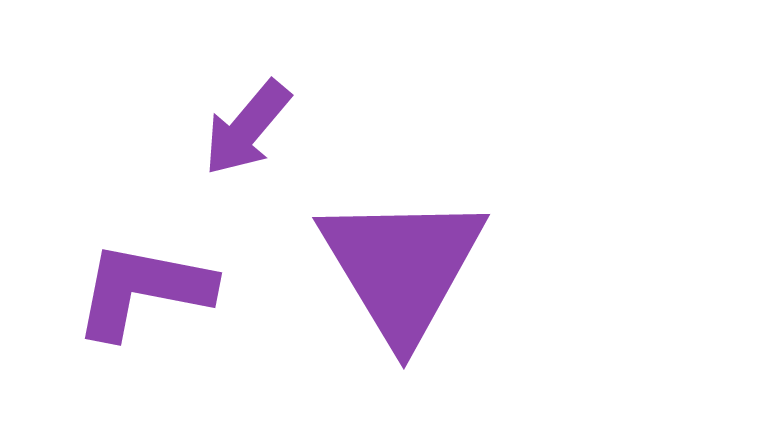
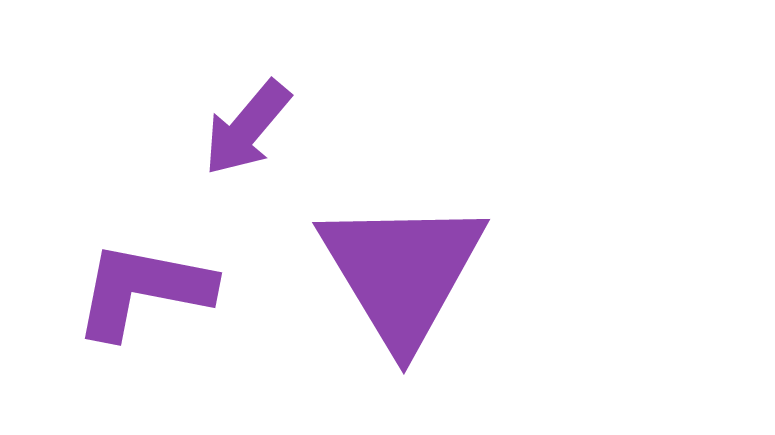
purple triangle: moved 5 px down
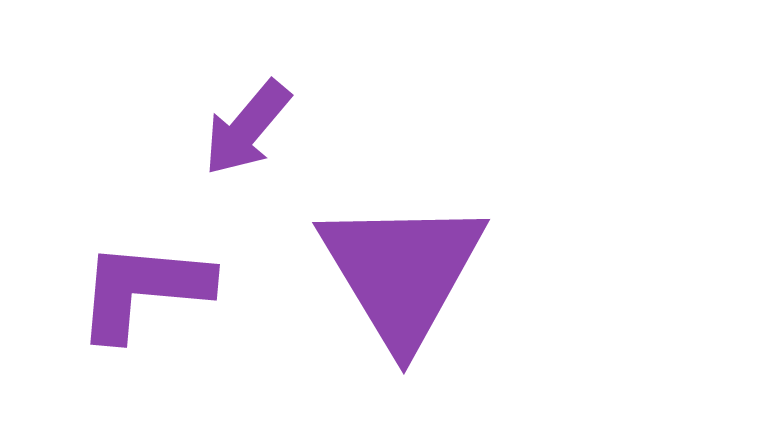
purple L-shape: rotated 6 degrees counterclockwise
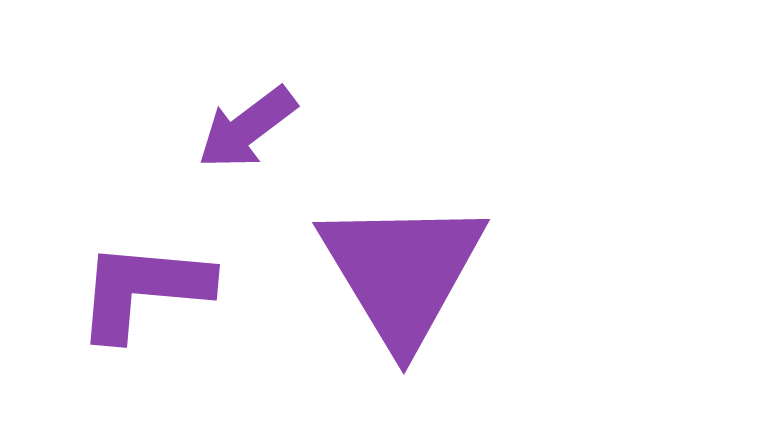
purple arrow: rotated 13 degrees clockwise
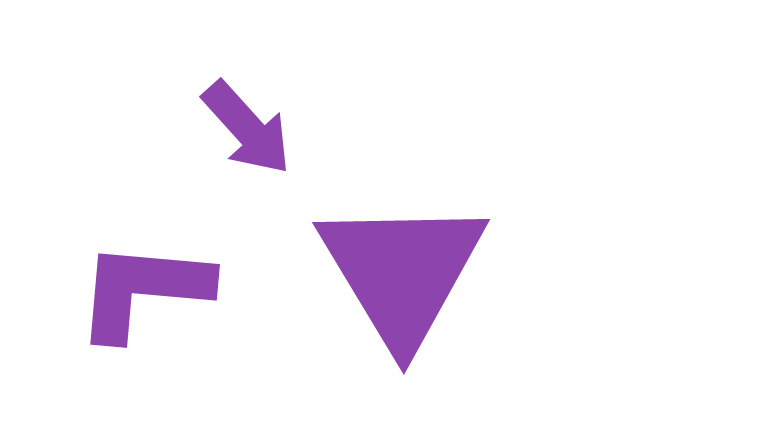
purple arrow: rotated 95 degrees counterclockwise
